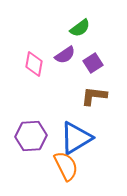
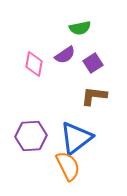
green semicircle: rotated 25 degrees clockwise
blue triangle: rotated 6 degrees counterclockwise
orange semicircle: moved 2 px right
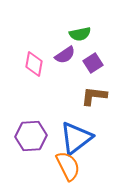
green semicircle: moved 6 px down
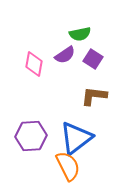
purple square: moved 4 px up; rotated 24 degrees counterclockwise
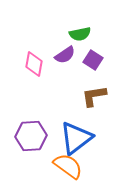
purple square: moved 1 px down
brown L-shape: rotated 16 degrees counterclockwise
orange semicircle: rotated 28 degrees counterclockwise
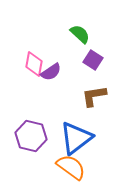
green semicircle: rotated 125 degrees counterclockwise
purple semicircle: moved 14 px left, 17 px down
purple hexagon: rotated 16 degrees clockwise
orange semicircle: moved 3 px right, 1 px down
